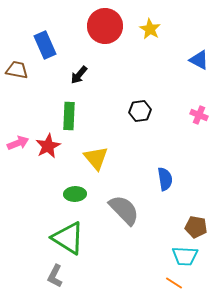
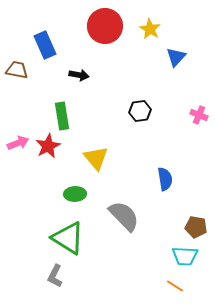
blue triangle: moved 23 px left, 3 px up; rotated 45 degrees clockwise
black arrow: rotated 120 degrees counterclockwise
green rectangle: moved 7 px left; rotated 12 degrees counterclockwise
gray semicircle: moved 6 px down
orange line: moved 1 px right, 3 px down
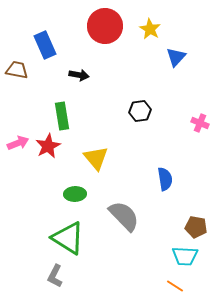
pink cross: moved 1 px right, 8 px down
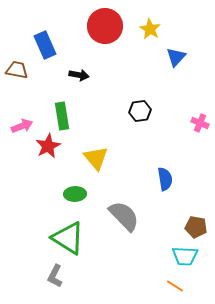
pink arrow: moved 4 px right, 17 px up
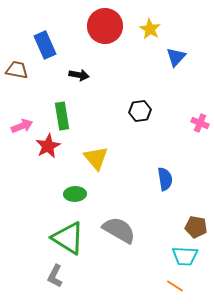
gray semicircle: moved 5 px left, 14 px down; rotated 16 degrees counterclockwise
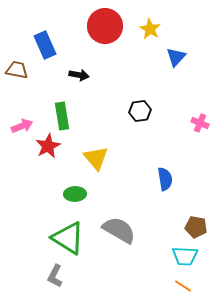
orange line: moved 8 px right
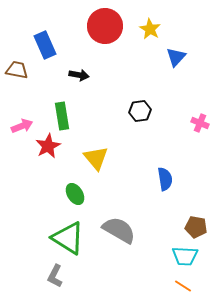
green ellipse: rotated 60 degrees clockwise
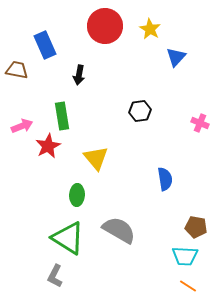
black arrow: rotated 90 degrees clockwise
green ellipse: moved 2 px right, 1 px down; rotated 35 degrees clockwise
orange line: moved 5 px right
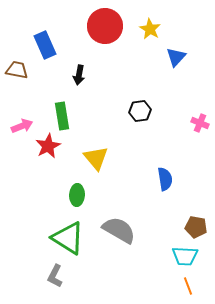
orange line: rotated 36 degrees clockwise
